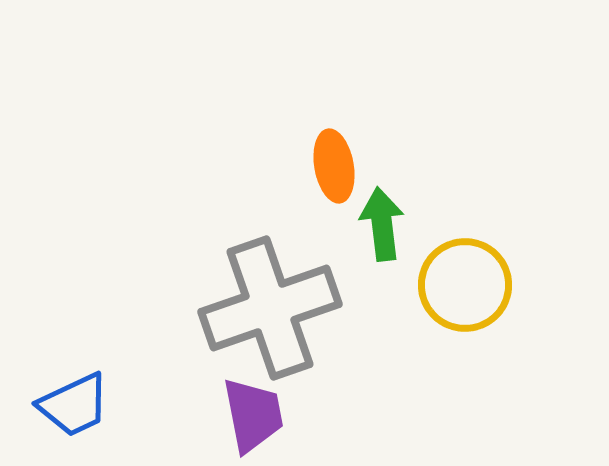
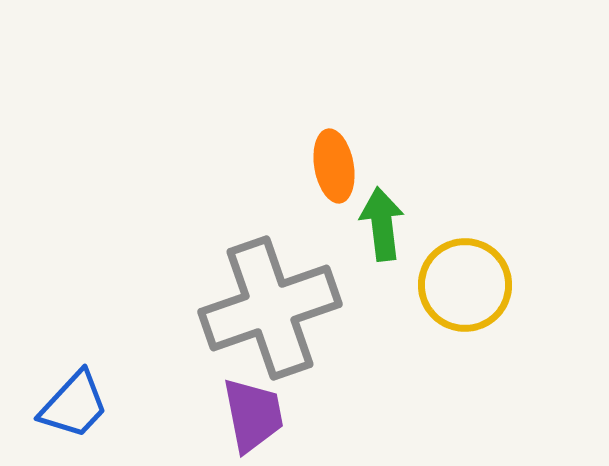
blue trapezoid: rotated 22 degrees counterclockwise
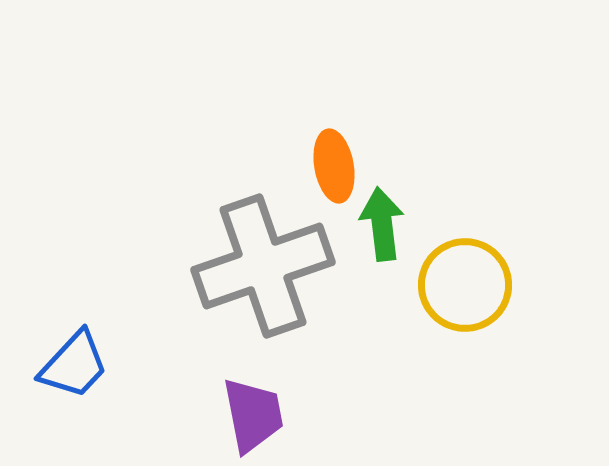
gray cross: moved 7 px left, 42 px up
blue trapezoid: moved 40 px up
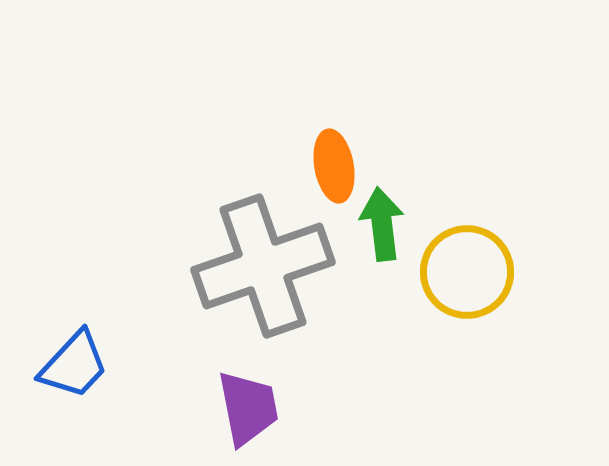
yellow circle: moved 2 px right, 13 px up
purple trapezoid: moved 5 px left, 7 px up
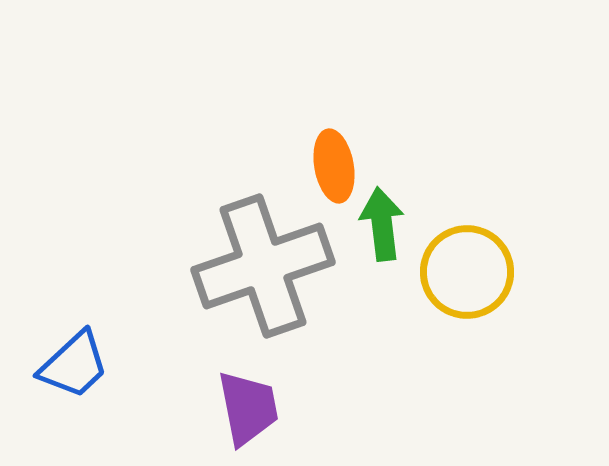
blue trapezoid: rotated 4 degrees clockwise
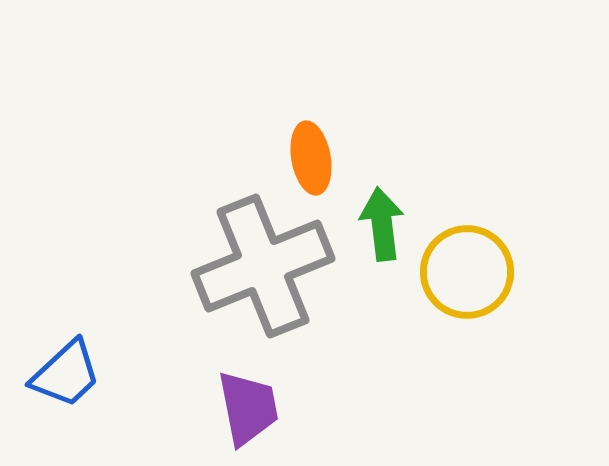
orange ellipse: moved 23 px left, 8 px up
gray cross: rotated 3 degrees counterclockwise
blue trapezoid: moved 8 px left, 9 px down
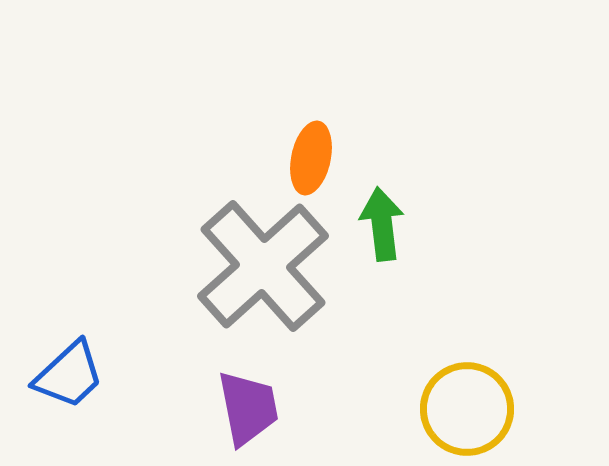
orange ellipse: rotated 22 degrees clockwise
gray cross: rotated 20 degrees counterclockwise
yellow circle: moved 137 px down
blue trapezoid: moved 3 px right, 1 px down
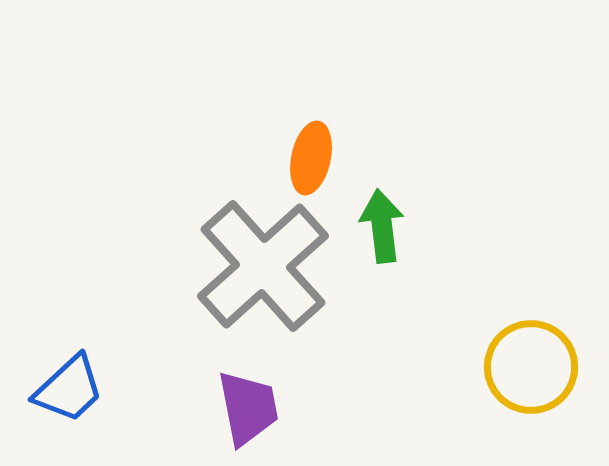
green arrow: moved 2 px down
blue trapezoid: moved 14 px down
yellow circle: moved 64 px right, 42 px up
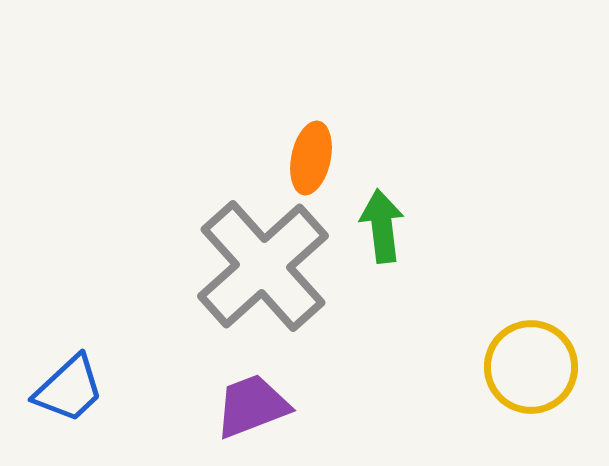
purple trapezoid: moved 4 px right, 2 px up; rotated 100 degrees counterclockwise
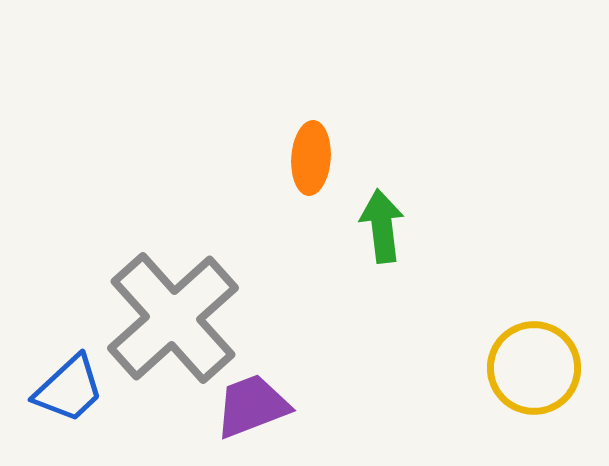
orange ellipse: rotated 8 degrees counterclockwise
gray cross: moved 90 px left, 52 px down
yellow circle: moved 3 px right, 1 px down
